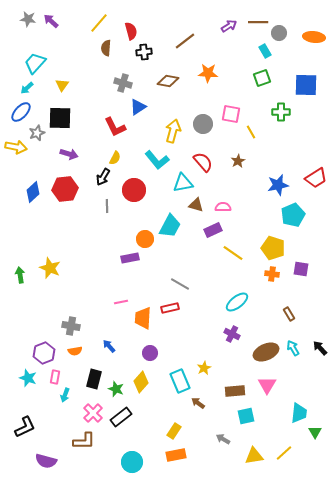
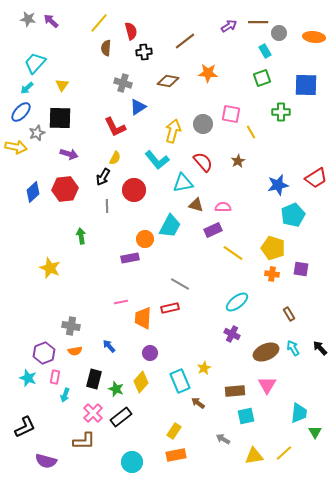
green arrow at (20, 275): moved 61 px right, 39 px up
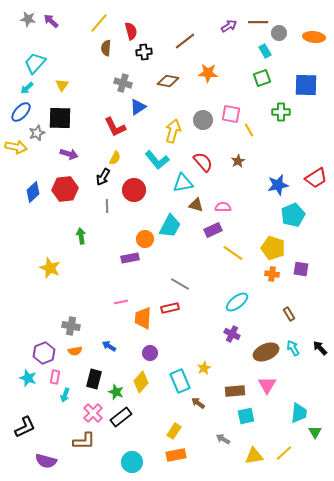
gray circle at (203, 124): moved 4 px up
yellow line at (251, 132): moved 2 px left, 2 px up
blue arrow at (109, 346): rotated 16 degrees counterclockwise
green star at (116, 389): moved 3 px down
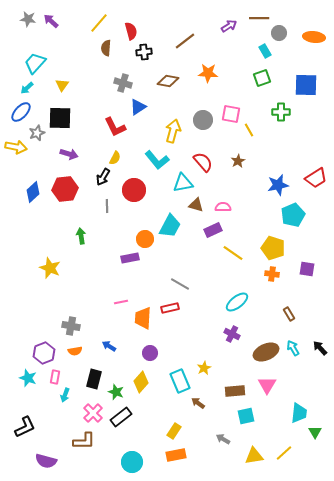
brown line at (258, 22): moved 1 px right, 4 px up
purple square at (301, 269): moved 6 px right
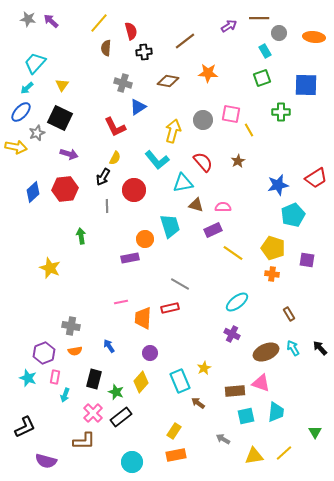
black square at (60, 118): rotated 25 degrees clockwise
cyan trapezoid at (170, 226): rotated 45 degrees counterclockwise
purple square at (307, 269): moved 9 px up
blue arrow at (109, 346): rotated 24 degrees clockwise
pink triangle at (267, 385): moved 6 px left, 2 px up; rotated 42 degrees counterclockwise
cyan trapezoid at (299, 413): moved 23 px left, 1 px up
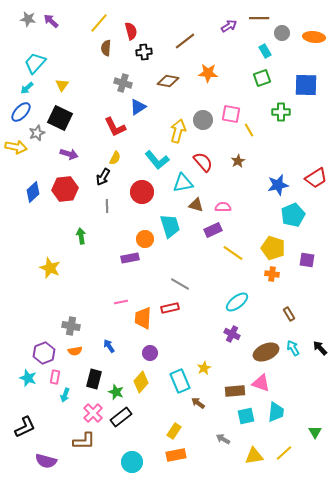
gray circle at (279, 33): moved 3 px right
yellow arrow at (173, 131): moved 5 px right
red circle at (134, 190): moved 8 px right, 2 px down
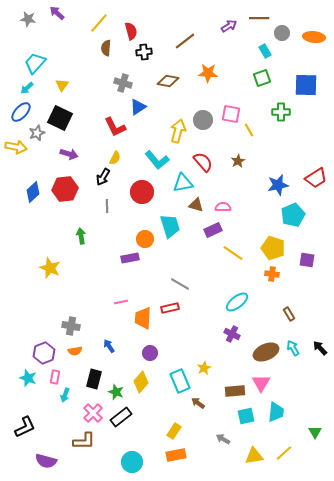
purple arrow at (51, 21): moved 6 px right, 8 px up
pink triangle at (261, 383): rotated 42 degrees clockwise
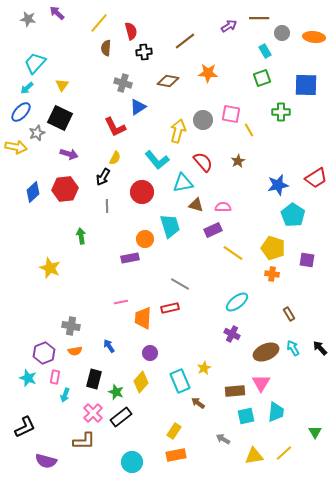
cyan pentagon at (293, 215): rotated 15 degrees counterclockwise
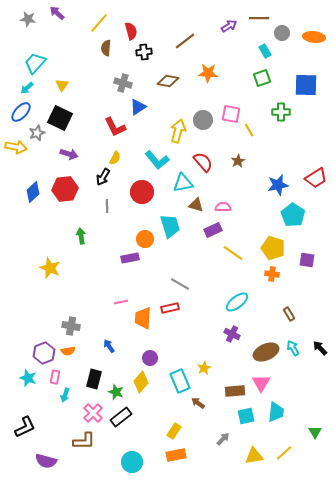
orange semicircle at (75, 351): moved 7 px left
purple circle at (150, 353): moved 5 px down
gray arrow at (223, 439): rotated 104 degrees clockwise
